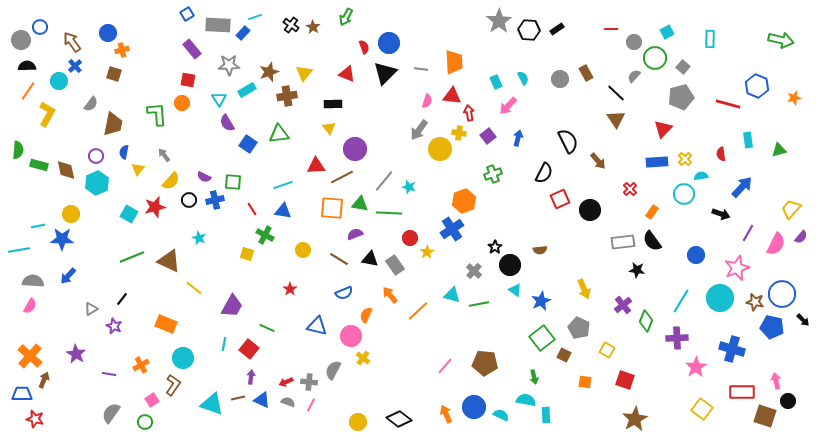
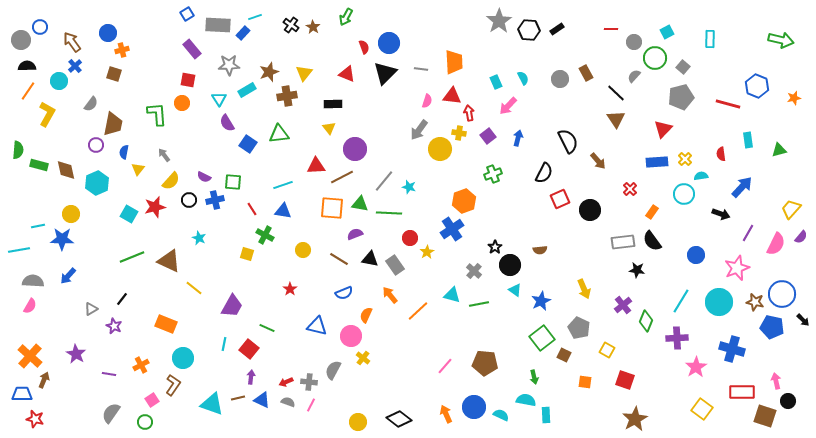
purple circle at (96, 156): moved 11 px up
cyan circle at (720, 298): moved 1 px left, 4 px down
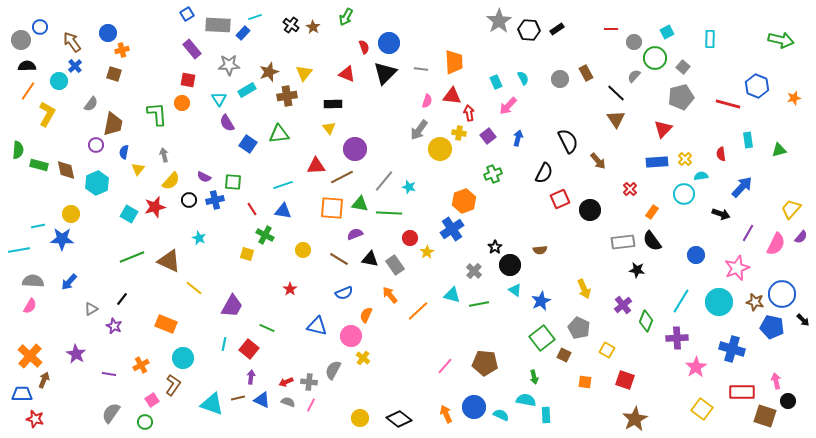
gray arrow at (164, 155): rotated 24 degrees clockwise
blue arrow at (68, 276): moved 1 px right, 6 px down
yellow circle at (358, 422): moved 2 px right, 4 px up
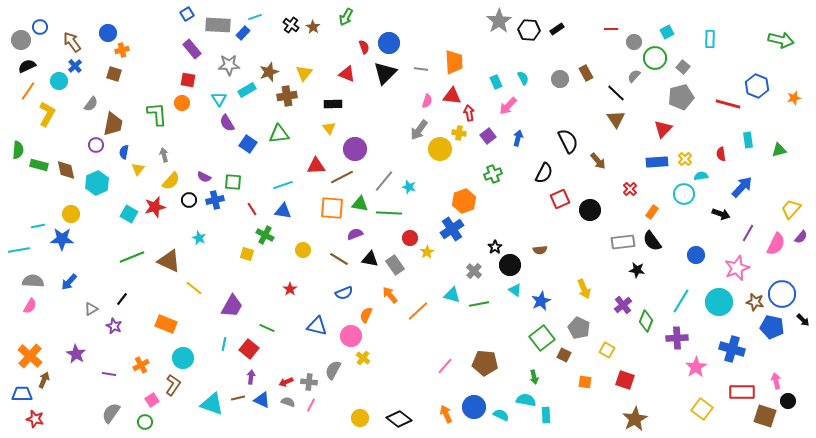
black semicircle at (27, 66): rotated 24 degrees counterclockwise
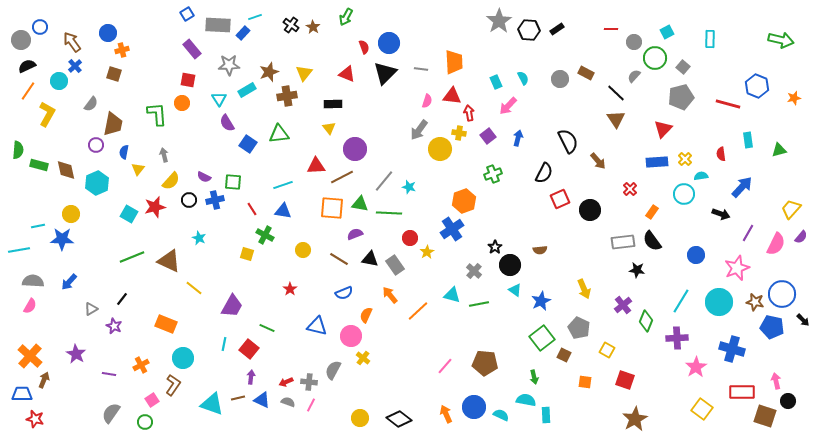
brown rectangle at (586, 73): rotated 35 degrees counterclockwise
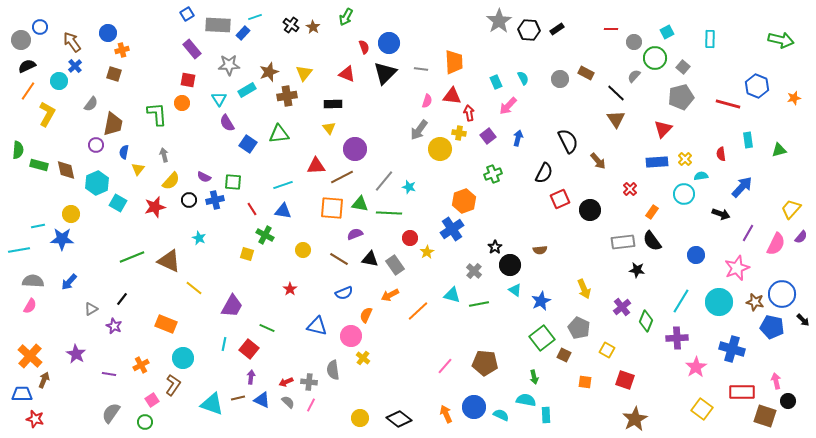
cyan square at (129, 214): moved 11 px left, 11 px up
orange arrow at (390, 295): rotated 78 degrees counterclockwise
purple cross at (623, 305): moved 1 px left, 2 px down
gray semicircle at (333, 370): rotated 36 degrees counterclockwise
gray semicircle at (288, 402): rotated 24 degrees clockwise
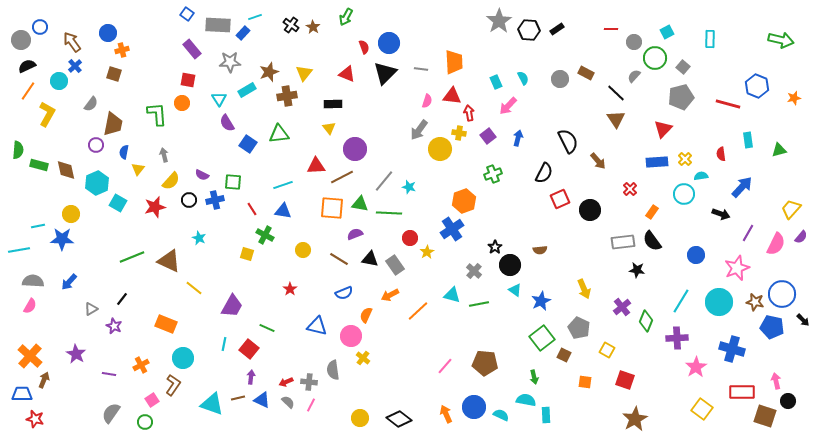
blue square at (187, 14): rotated 24 degrees counterclockwise
gray star at (229, 65): moved 1 px right, 3 px up
purple semicircle at (204, 177): moved 2 px left, 2 px up
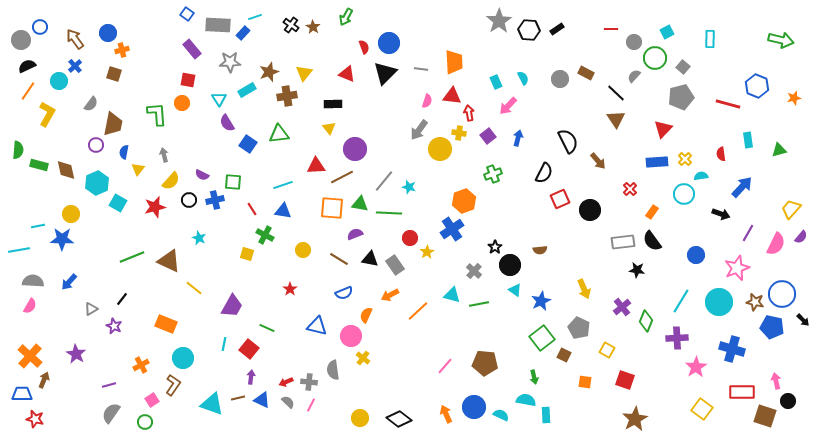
brown arrow at (72, 42): moved 3 px right, 3 px up
purple line at (109, 374): moved 11 px down; rotated 24 degrees counterclockwise
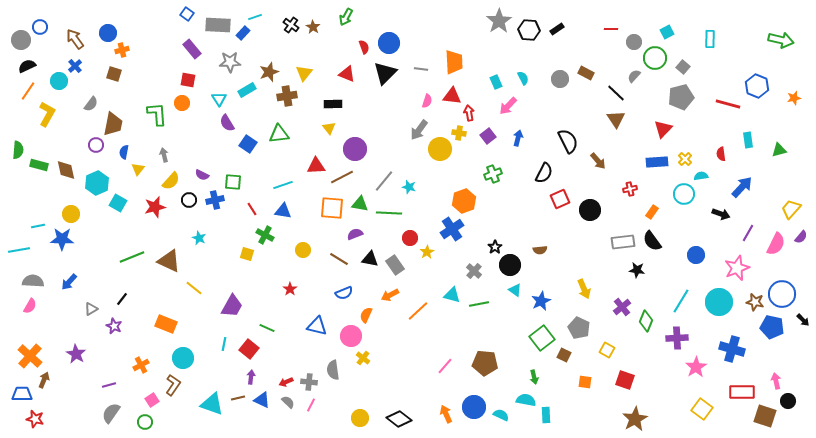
red cross at (630, 189): rotated 32 degrees clockwise
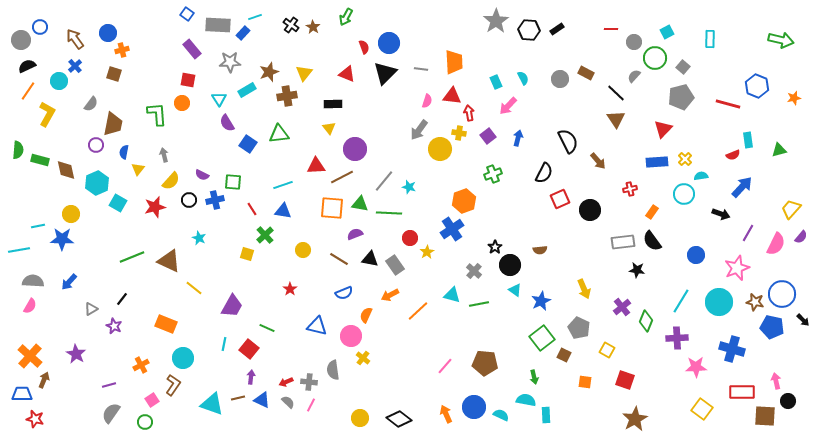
gray star at (499, 21): moved 3 px left
red semicircle at (721, 154): moved 12 px right, 1 px down; rotated 104 degrees counterclockwise
green rectangle at (39, 165): moved 1 px right, 5 px up
green cross at (265, 235): rotated 18 degrees clockwise
pink star at (696, 367): rotated 30 degrees clockwise
brown square at (765, 416): rotated 15 degrees counterclockwise
